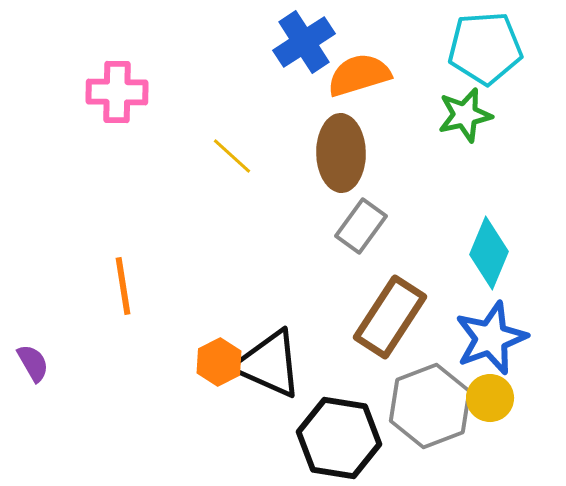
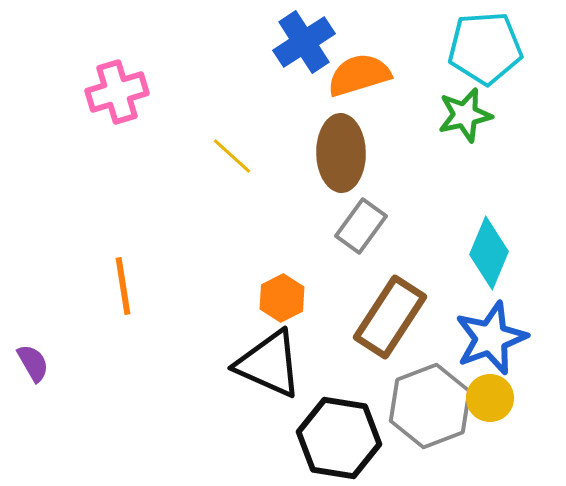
pink cross: rotated 18 degrees counterclockwise
orange hexagon: moved 63 px right, 64 px up
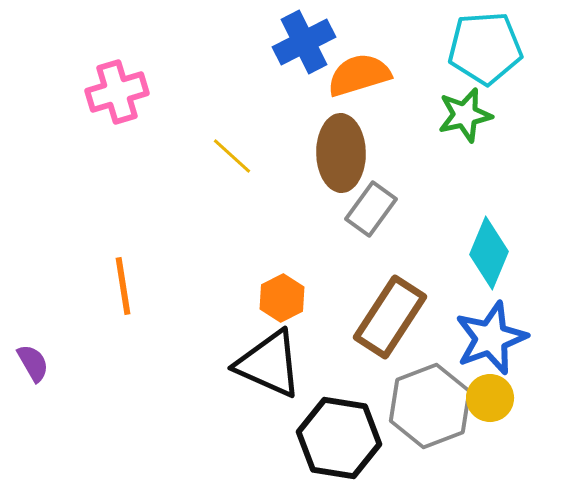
blue cross: rotated 6 degrees clockwise
gray rectangle: moved 10 px right, 17 px up
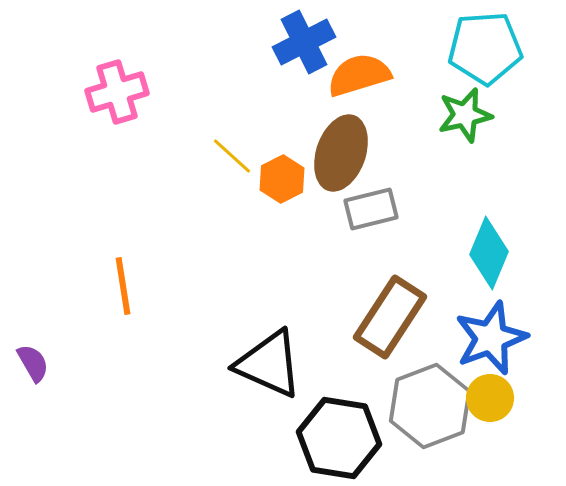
brown ellipse: rotated 20 degrees clockwise
gray rectangle: rotated 40 degrees clockwise
orange hexagon: moved 119 px up
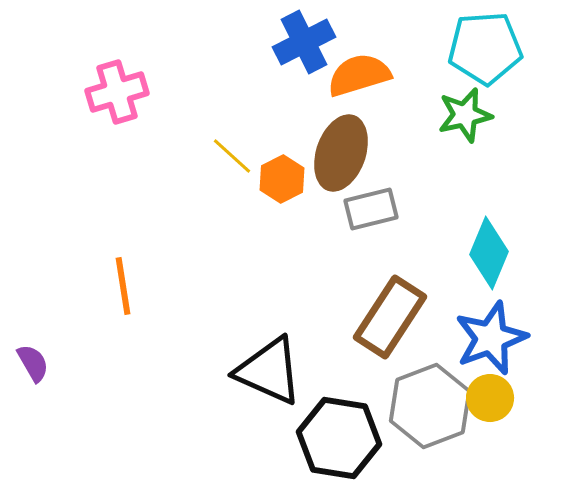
black triangle: moved 7 px down
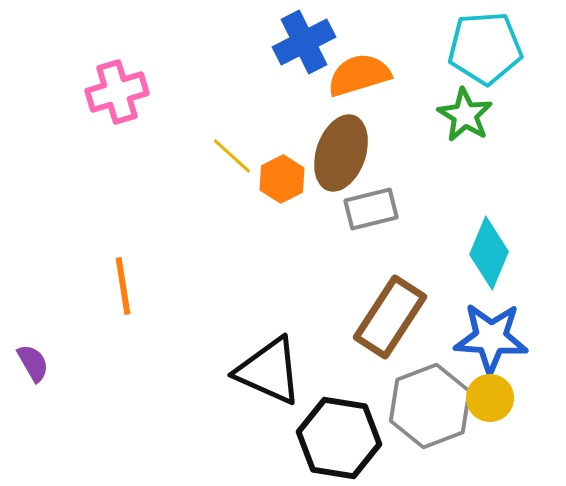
green star: rotated 28 degrees counterclockwise
blue star: rotated 24 degrees clockwise
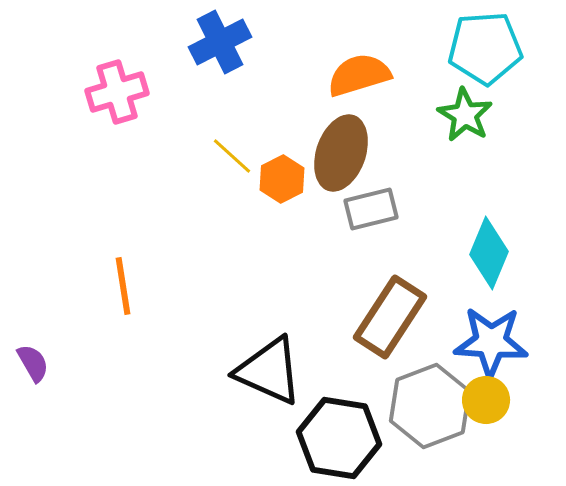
blue cross: moved 84 px left
blue star: moved 4 px down
yellow circle: moved 4 px left, 2 px down
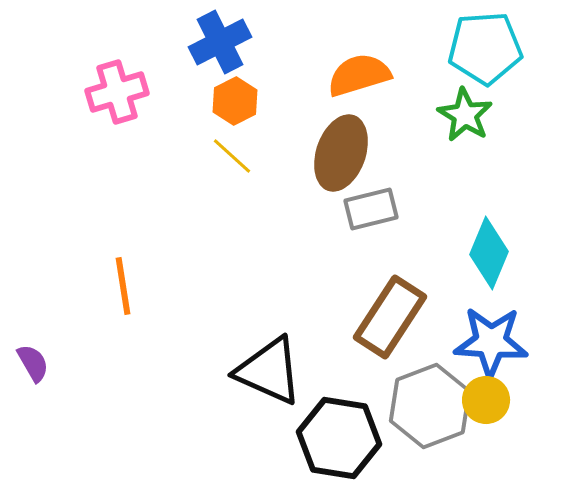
orange hexagon: moved 47 px left, 78 px up
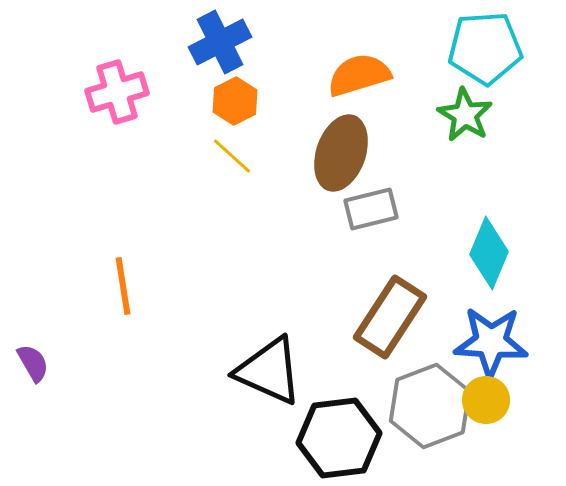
black hexagon: rotated 16 degrees counterclockwise
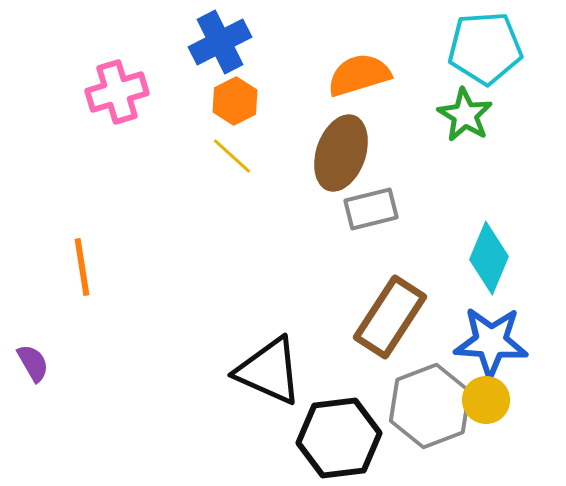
cyan diamond: moved 5 px down
orange line: moved 41 px left, 19 px up
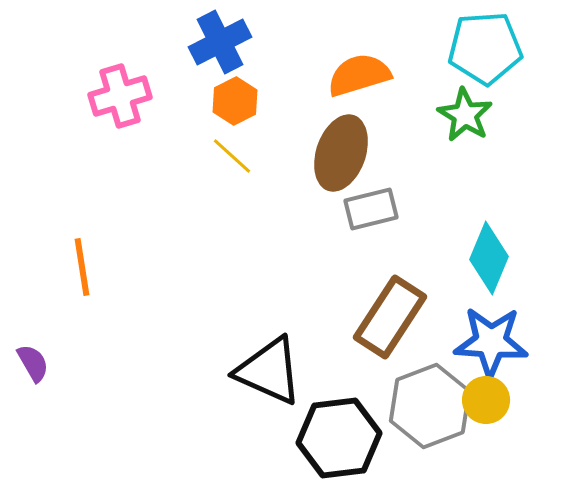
pink cross: moved 3 px right, 4 px down
